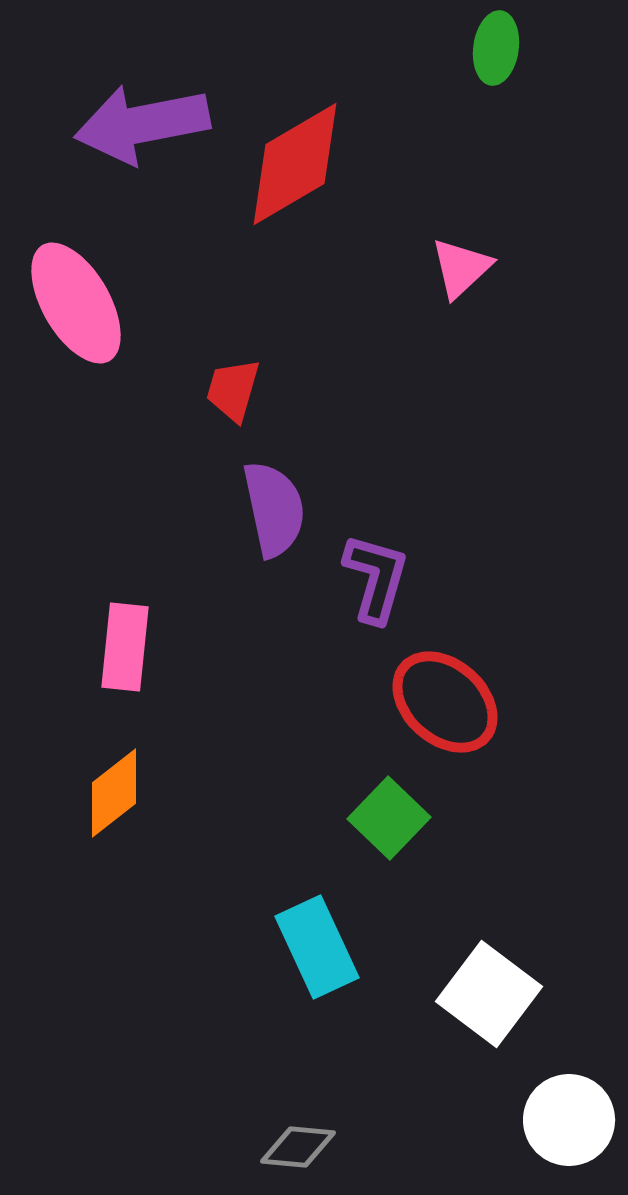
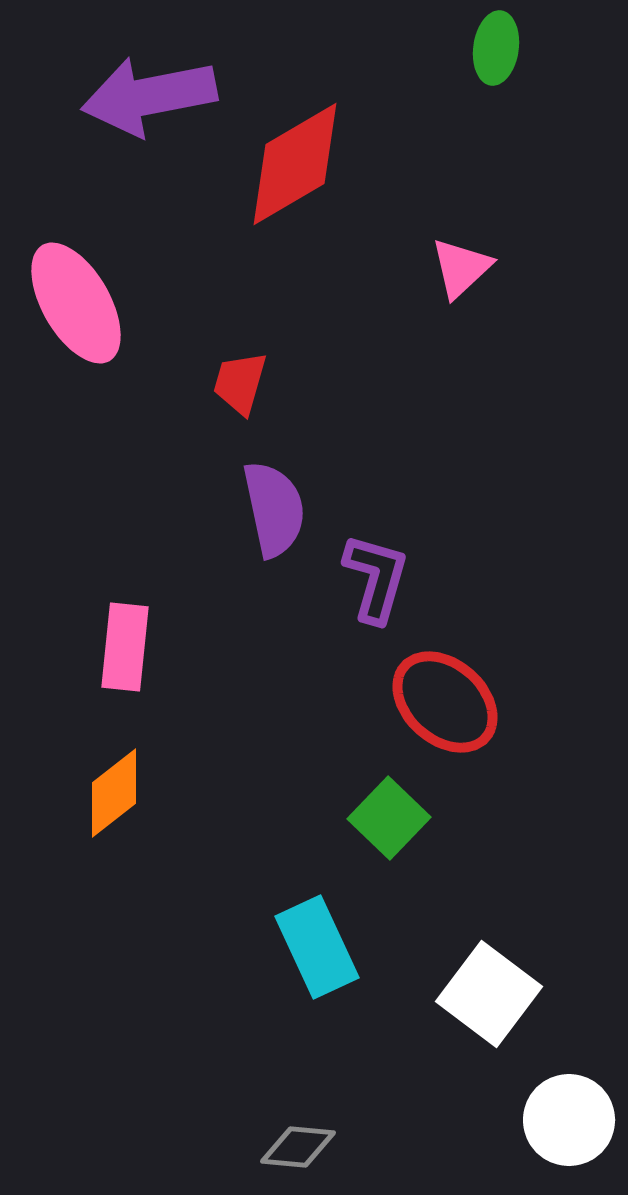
purple arrow: moved 7 px right, 28 px up
red trapezoid: moved 7 px right, 7 px up
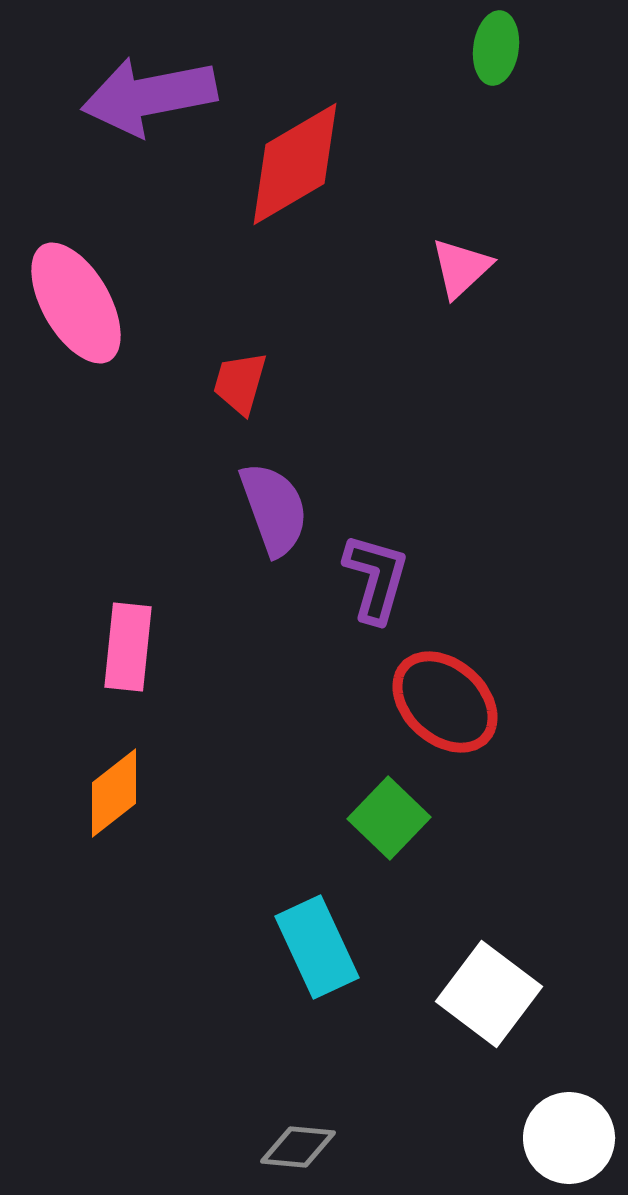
purple semicircle: rotated 8 degrees counterclockwise
pink rectangle: moved 3 px right
white circle: moved 18 px down
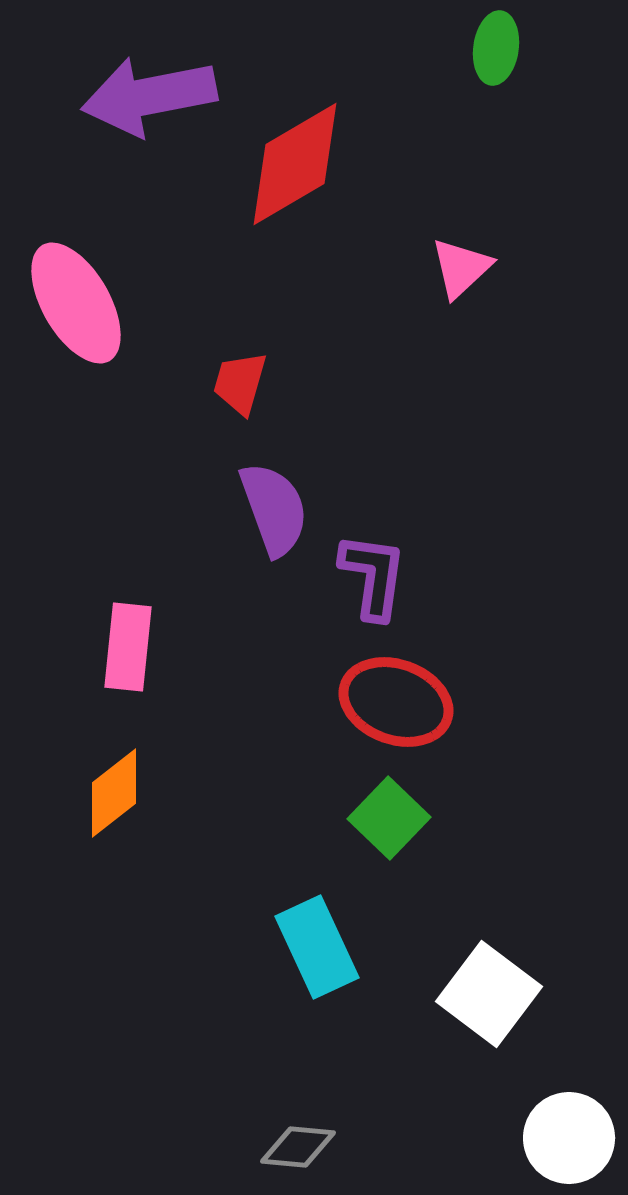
purple L-shape: moved 3 px left, 2 px up; rotated 8 degrees counterclockwise
red ellipse: moved 49 px left; rotated 22 degrees counterclockwise
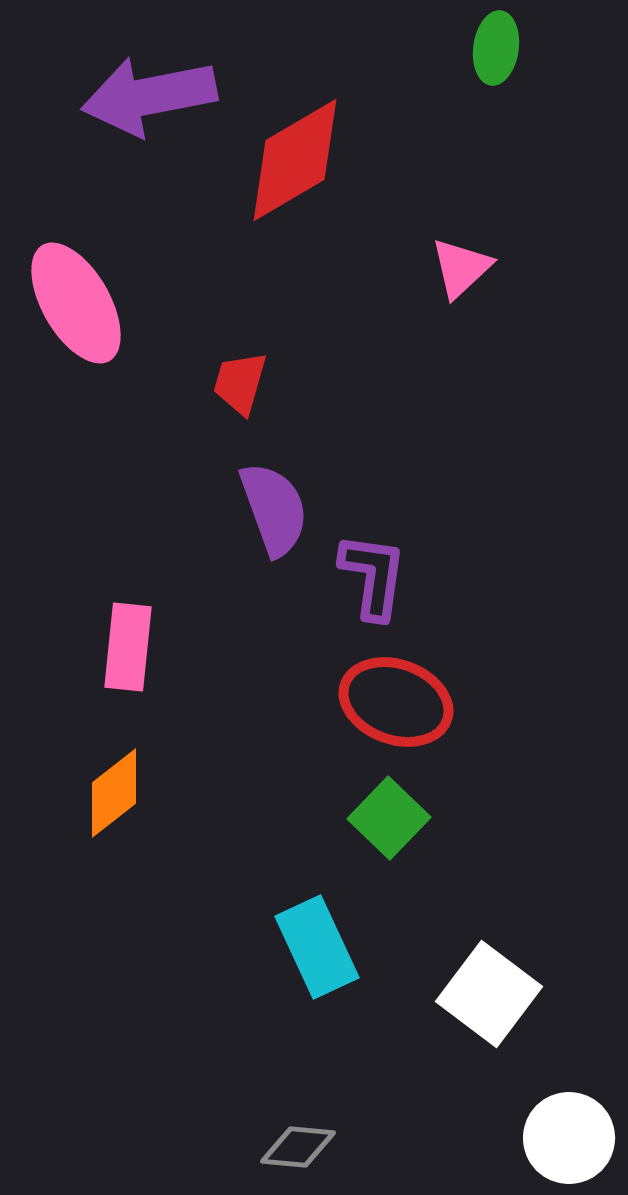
red diamond: moved 4 px up
